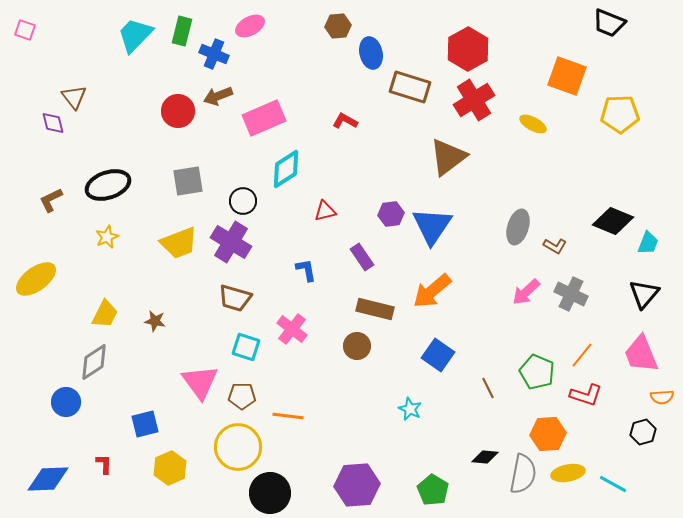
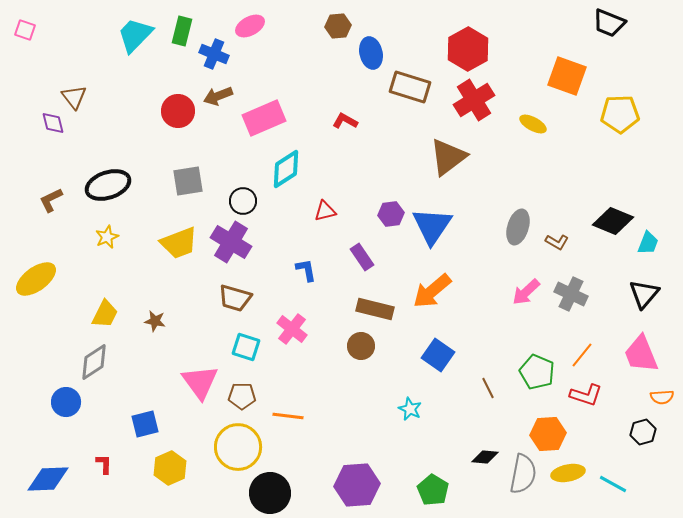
brown L-shape at (555, 246): moved 2 px right, 4 px up
brown circle at (357, 346): moved 4 px right
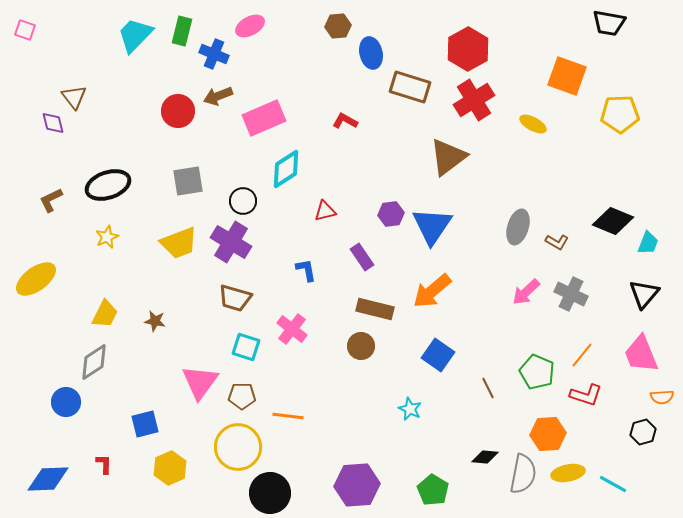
black trapezoid at (609, 23): rotated 12 degrees counterclockwise
pink triangle at (200, 382): rotated 12 degrees clockwise
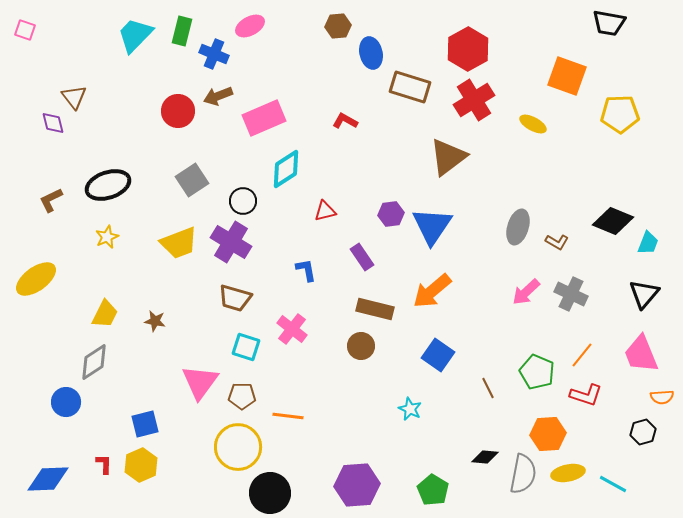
gray square at (188, 181): moved 4 px right, 1 px up; rotated 24 degrees counterclockwise
yellow hexagon at (170, 468): moved 29 px left, 3 px up
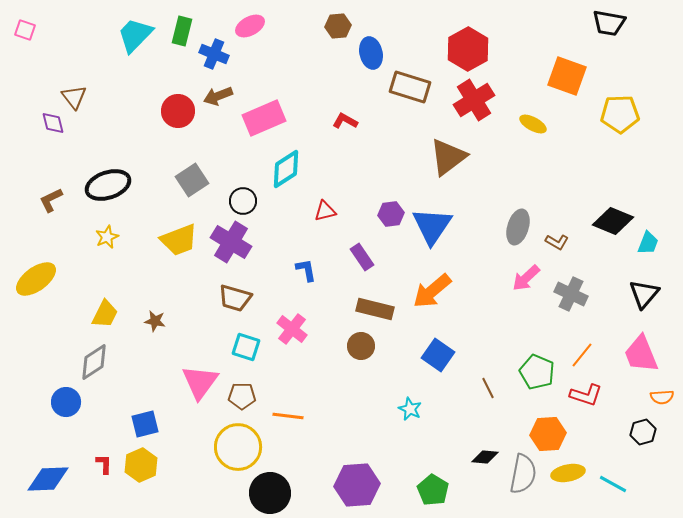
yellow trapezoid at (179, 243): moved 3 px up
pink arrow at (526, 292): moved 14 px up
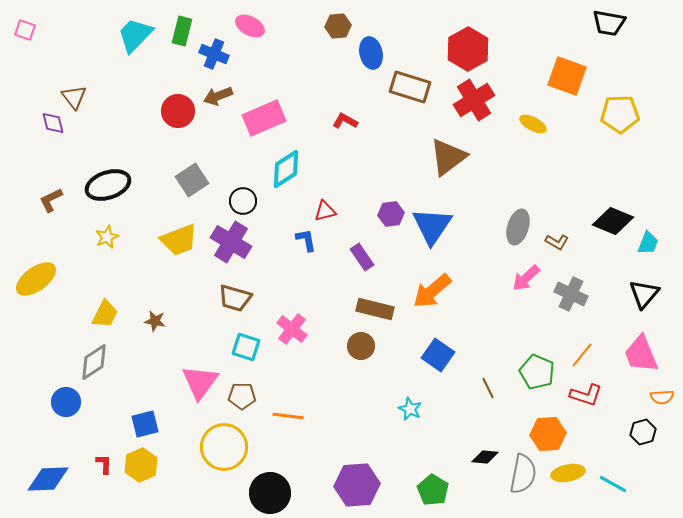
pink ellipse at (250, 26): rotated 56 degrees clockwise
blue L-shape at (306, 270): moved 30 px up
yellow circle at (238, 447): moved 14 px left
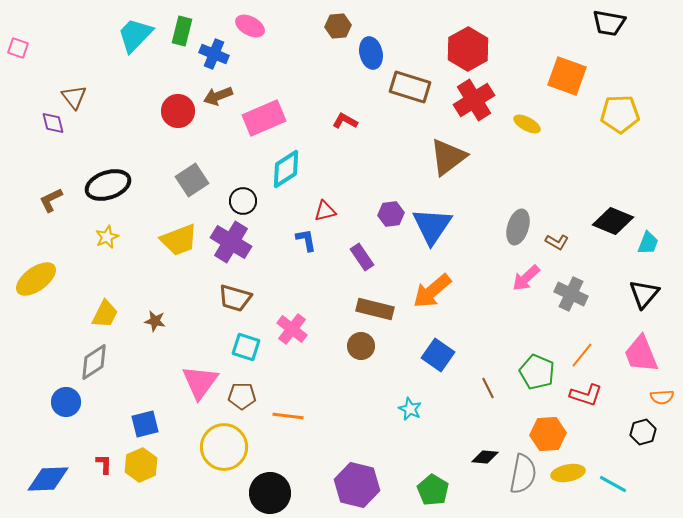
pink square at (25, 30): moved 7 px left, 18 px down
yellow ellipse at (533, 124): moved 6 px left
purple hexagon at (357, 485): rotated 18 degrees clockwise
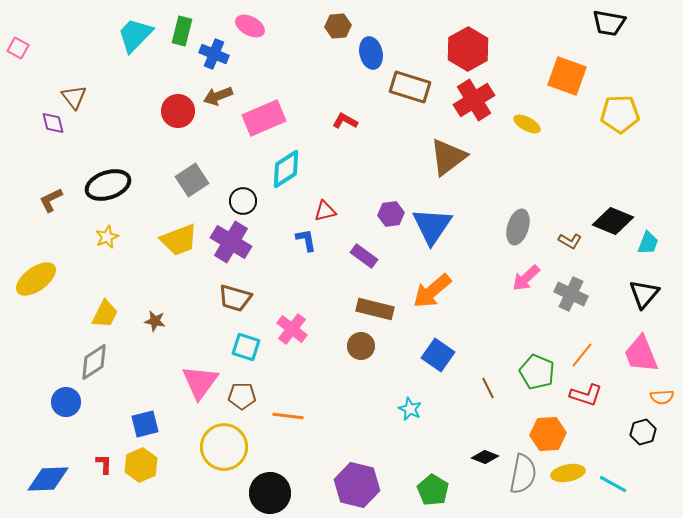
pink square at (18, 48): rotated 10 degrees clockwise
brown L-shape at (557, 242): moved 13 px right, 1 px up
purple rectangle at (362, 257): moved 2 px right, 1 px up; rotated 20 degrees counterclockwise
black diamond at (485, 457): rotated 16 degrees clockwise
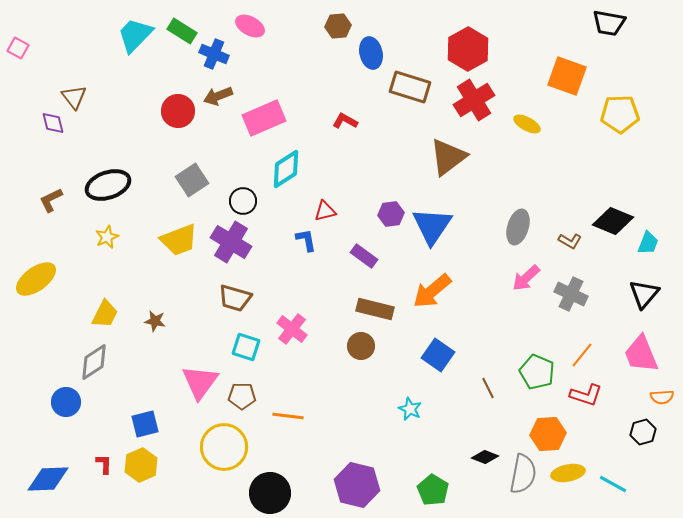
green rectangle at (182, 31): rotated 72 degrees counterclockwise
